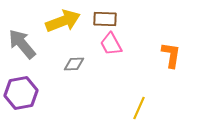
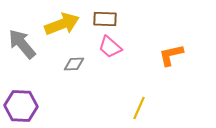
yellow arrow: moved 1 px left, 3 px down
pink trapezoid: moved 1 px left, 3 px down; rotated 20 degrees counterclockwise
orange L-shape: rotated 112 degrees counterclockwise
purple hexagon: moved 13 px down; rotated 12 degrees clockwise
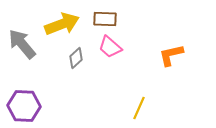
gray diamond: moved 2 px right, 6 px up; rotated 40 degrees counterclockwise
purple hexagon: moved 3 px right
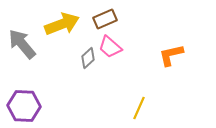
brown rectangle: rotated 25 degrees counterclockwise
gray diamond: moved 12 px right
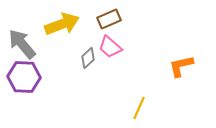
brown rectangle: moved 4 px right
orange L-shape: moved 10 px right, 11 px down
purple hexagon: moved 29 px up
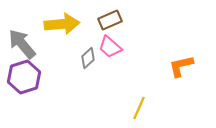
brown rectangle: moved 1 px right, 1 px down
yellow arrow: rotated 16 degrees clockwise
purple hexagon: rotated 20 degrees counterclockwise
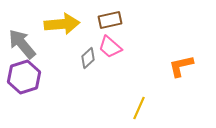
brown rectangle: rotated 10 degrees clockwise
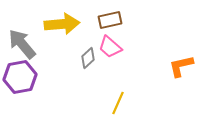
purple hexagon: moved 4 px left; rotated 8 degrees clockwise
yellow line: moved 21 px left, 5 px up
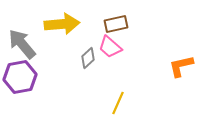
brown rectangle: moved 6 px right, 4 px down
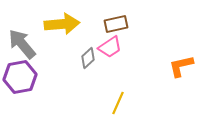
pink trapezoid: rotated 75 degrees counterclockwise
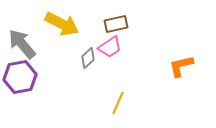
yellow arrow: rotated 32 degrees clockwise
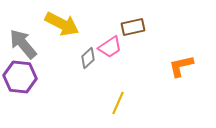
brown rectangle: moved 17 px right, 3 px down
gray arrow: moved 1 px right
purple hexagon: rotated 16 degrees clockwise
